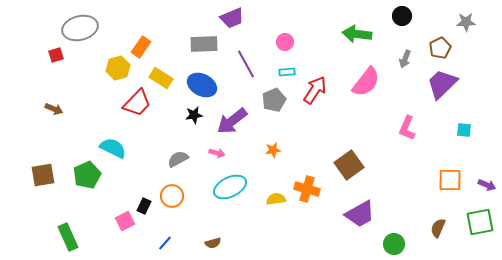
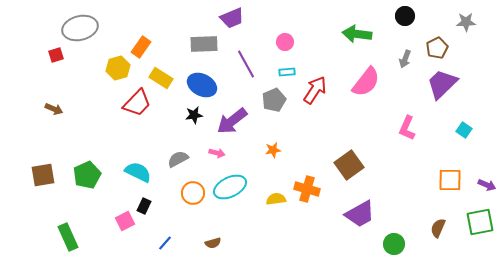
black circle at (402, 16): moved 3 px right
brown pentagon at (440, 48): moved 3 px left
cyan square at (464, 130): rotated 28 degrees clockwise
cyan semicircle at (113, 148): moved 25 px right, 24 px down
orange circle at (172, 196): moved 21 px right, 3 px up
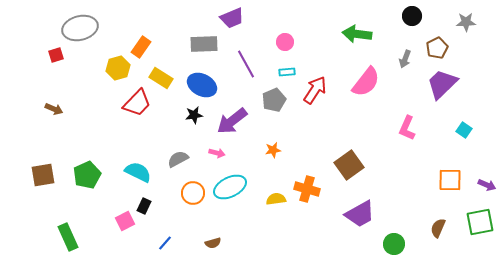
black circle at (405, 16): moved 7 px right
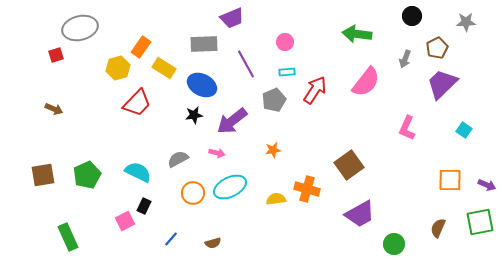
yellow rectangle at (161, 78): moved 3 px right, 10 px up
blue line at (165, 243): moved 6 px right, 4 px up
